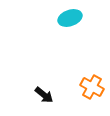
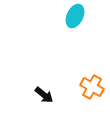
cyan ellipse: moved 5 px right, 2 px up; rotated 45 degrees counterclockwise
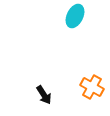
black arrow: rotated 18 degrees clockwise
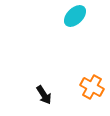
cyan ellipse: rotated 20 degrees clockwise
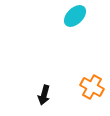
black arrow: rotated 48 degrees clockwise
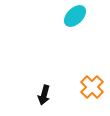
orange cross: rotated 15 degrees clockwise
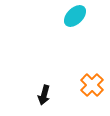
orange cross: moved 2 px up
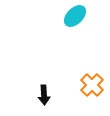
black arrow: rotated 18 degrees counterclockwise
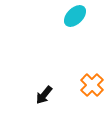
black arrow: rotated 42 degrees clockwise
